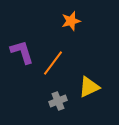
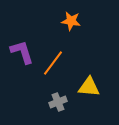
orange star: rotated 24 degrees clockwise
yellow triangle: rotated 30 degrees clockwise
gray cross: moved 1 px down
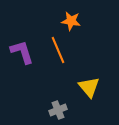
orange line: moved 5 px right, 13 px up; rotated 60 degrees counterclockwise
yellow triangle: rotated 45 degrees clockwise
gray cross: moved 8 px down
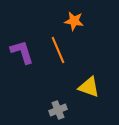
orange star: moved 3 px right
yellow triangle: rotated 30 degrees counterclockwise
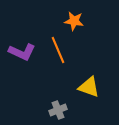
purple L-shape: rotated 132 degrees clockwise
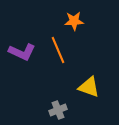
orange star: rotated 12 degrees counterclockwise
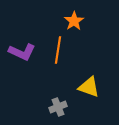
orange star: rotated 30 degrees counterclockwise
orange line: rotated 32 degrees clockwise
gray cross: moved 3 px up
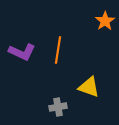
orange star: moved 31 px right
gray cross: rotated 12 degrees clockwise
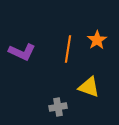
orange star: moved 8 px left, 19 px down
orange line: moved 10 px right, 1 px up
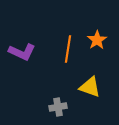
yellow triangle: moved 1 px right
